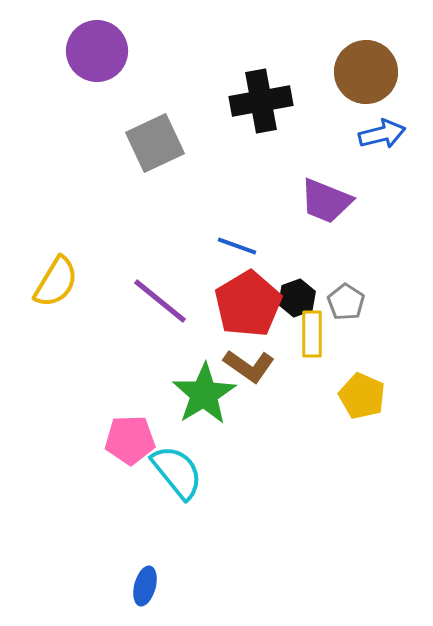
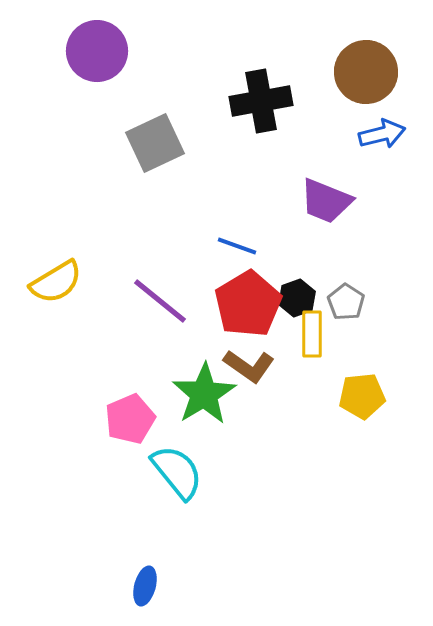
yellow semicircle: rotated 28 degrees clockwise
yellow pentagon: rotated 30 degrees counterclockwise
pink pentagon: moved 21 px up; rotated 21 degrees counterclockwise
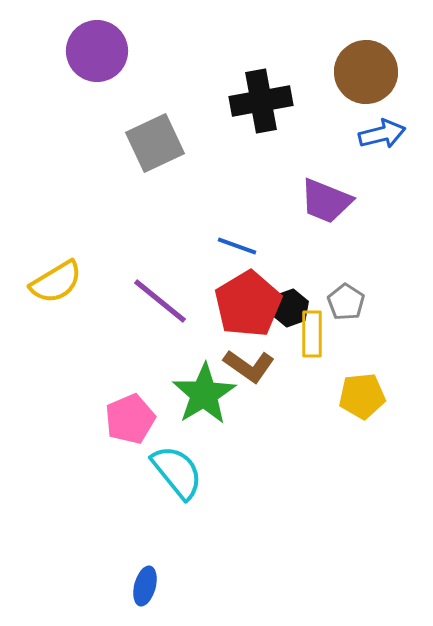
black hexagon: moved 7 px left, 10 px down
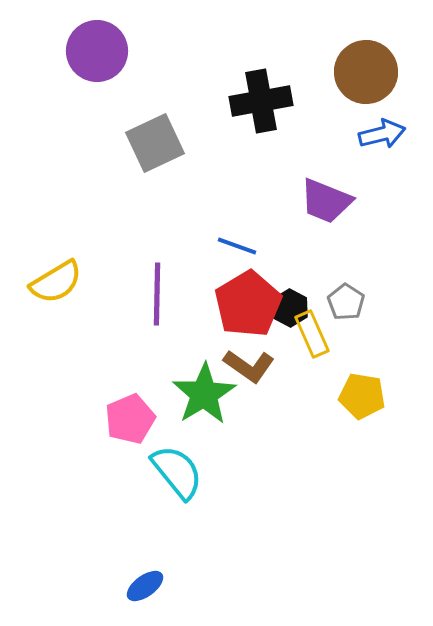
purple line: moved 3 px left, 7 px up; rotated 52 degrees clockwise
black hexagon: rotated 12 degrees counterclockwise
yellow rectangle: rotated 24 degrees counterclockwise
yellow pentagon: rotated 15 degrees clockwise
blue ellipse: rotated 39 degrees clockwise
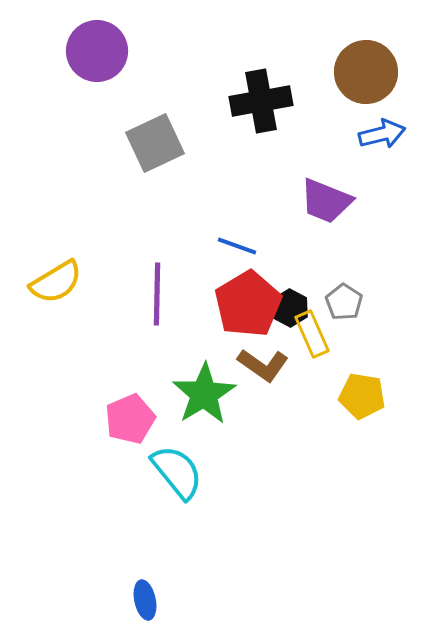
gray pentagon: moved 2 px left
brown L-shape: moved 14 px right, 1 px up
blue ellipse: moved 14 px down; rotated 66 degrees counterclockwise
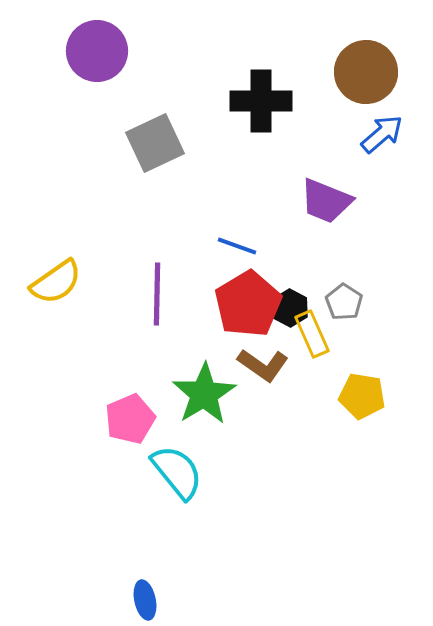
black cross: rotated 10 degrees clockwise
blue arrow: rotated 27 degrees counterclockwise
yellow semicircle: rotated 4 degrees counterclockwise
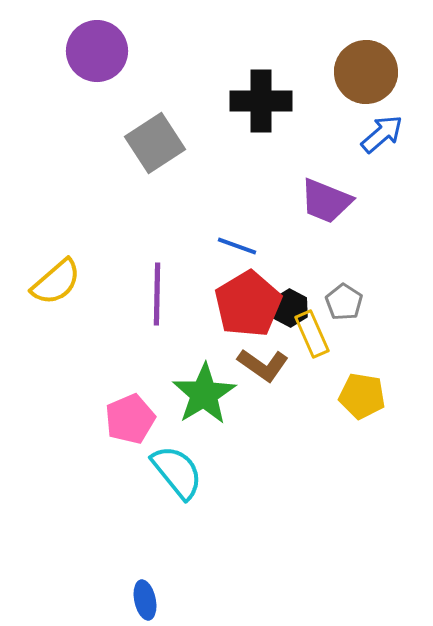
gray square: rotated 8 degrees counterclockwise
yellow semicircle: rotated 6 degrees counterclockwise
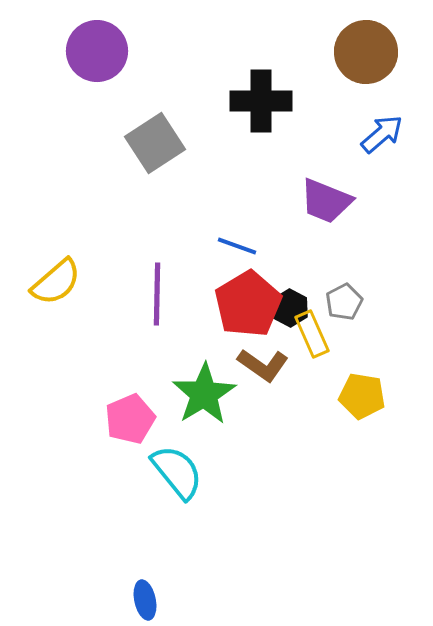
brown circle: moved 20 px up
gray pentagon: rotated 12 degrees clockwise
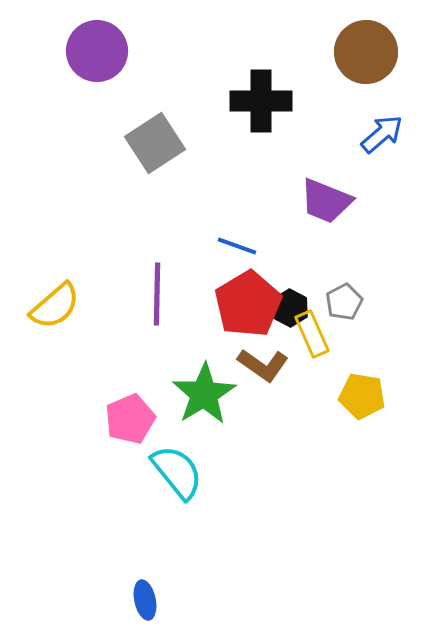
yellow semicircle: moved 1 px left, 24 px down
